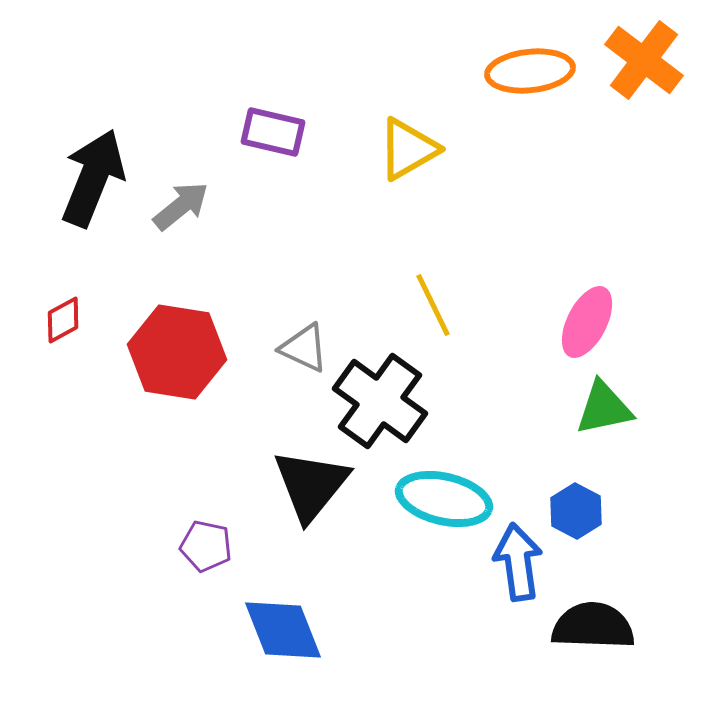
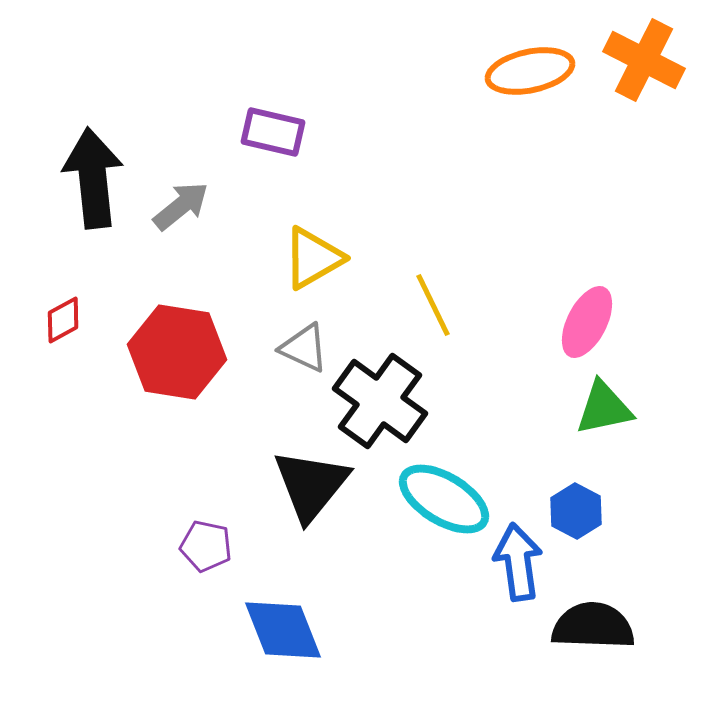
orange cross: rotated 10 degrees counterclockwise
orange ellipse: rotated 6 degrees counterclockwise
yellow triangle: moved 95 px left, 109 px down
black arrow: rotated 28 degrees counterclockwise
cyan ellipse: rotated 18 degrees clockwise
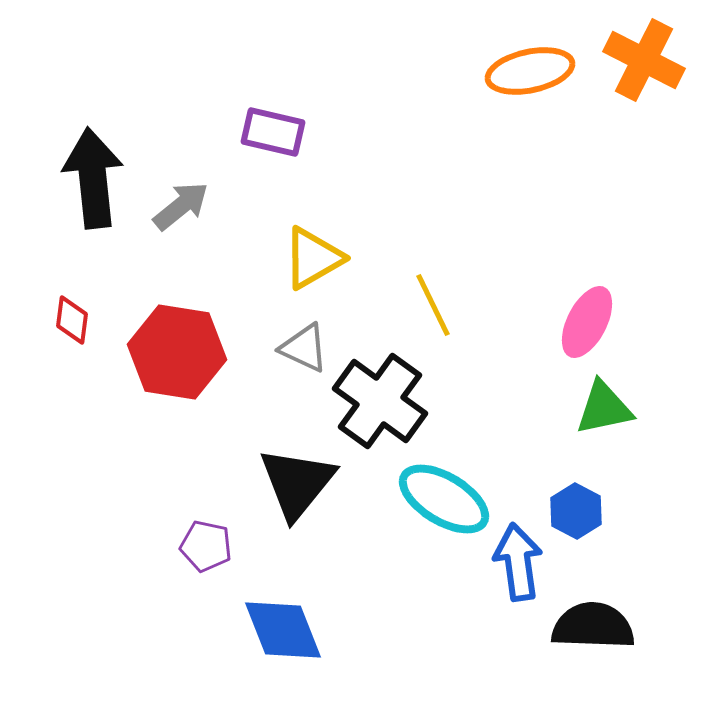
red diamond: moved 9 px right; rotated 54 degrees counterclockwise
black triangle: moved 14 px left, 2 px up
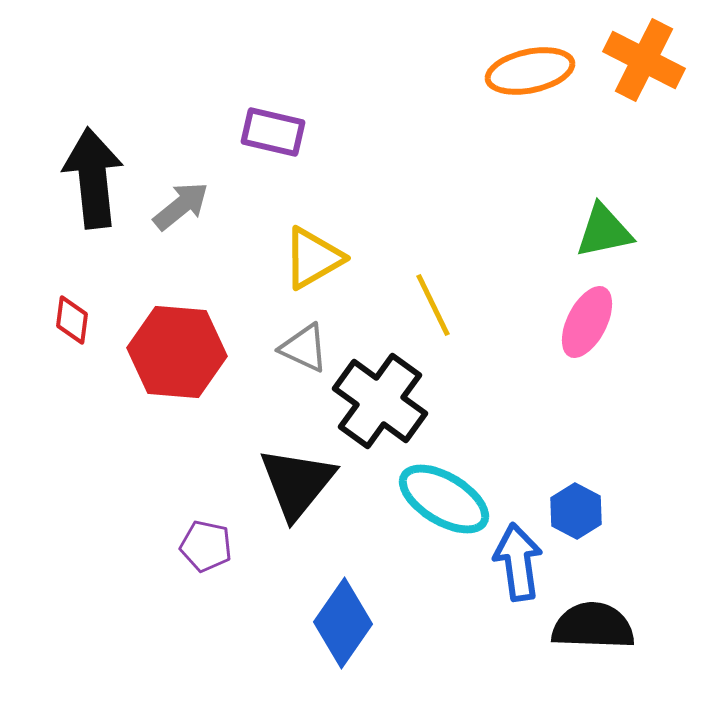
red hexagon: rotated 4 degrees counterclockwise
green triangle: moved 177 px up
blue diamond: moved 60 px right, 7 px up; rotated 56 degrees clockwise
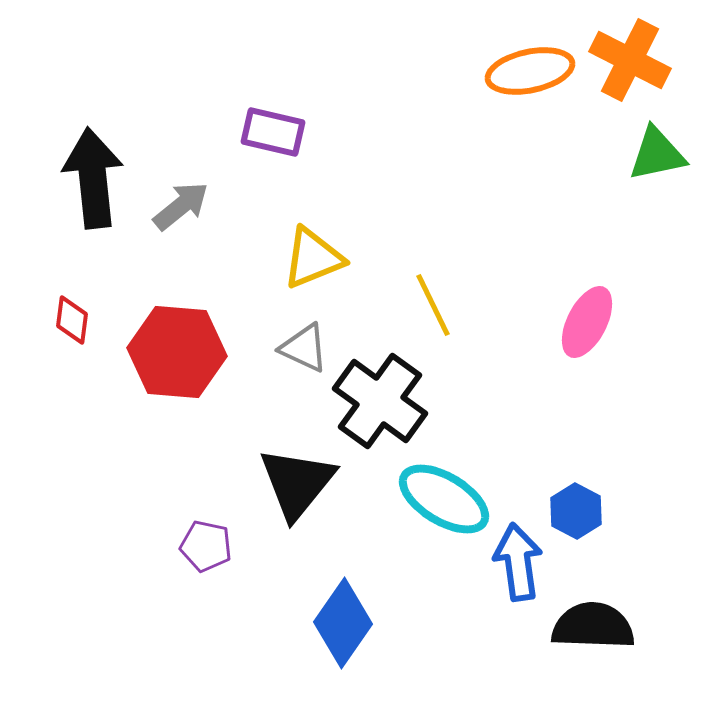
orange cross: moved 14 px left
green triangle: moved 53 px right, 77 px up
yellow triangle: rotated 8 degrees clockwise
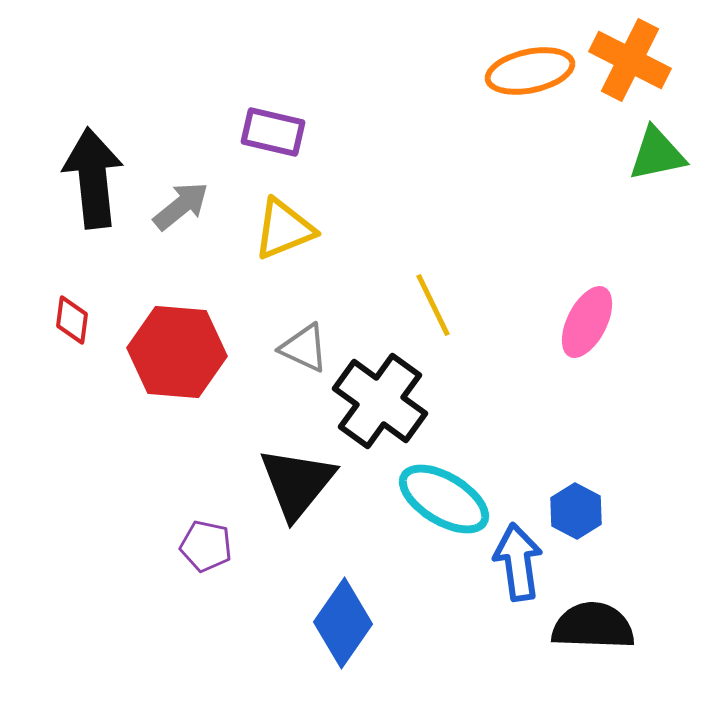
yellow triangle: moved 29 px left, 29 px up
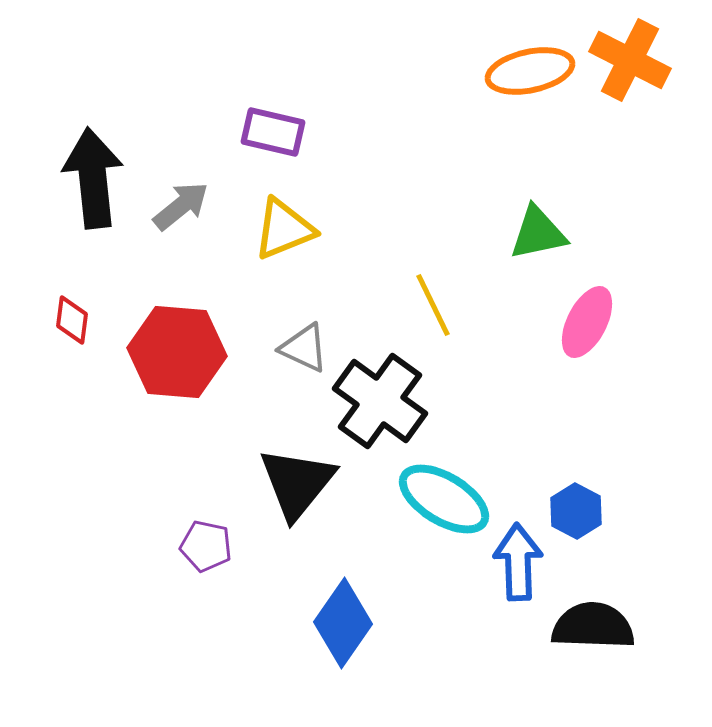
green triangle: moved 119 px left, 79 px down
blue arrow: rotated 6 degrees clockwise
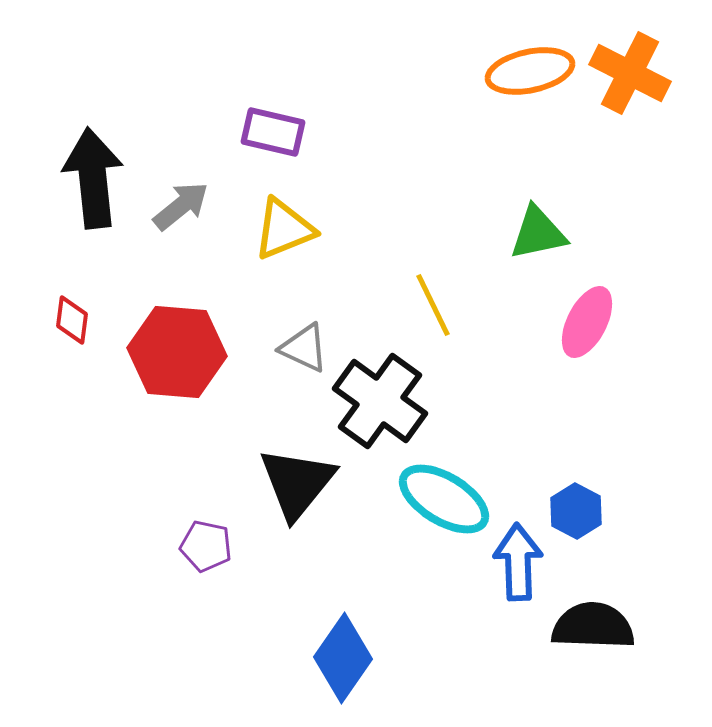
orange cross: moved 13 px down
blue diamond: moved 35 px down
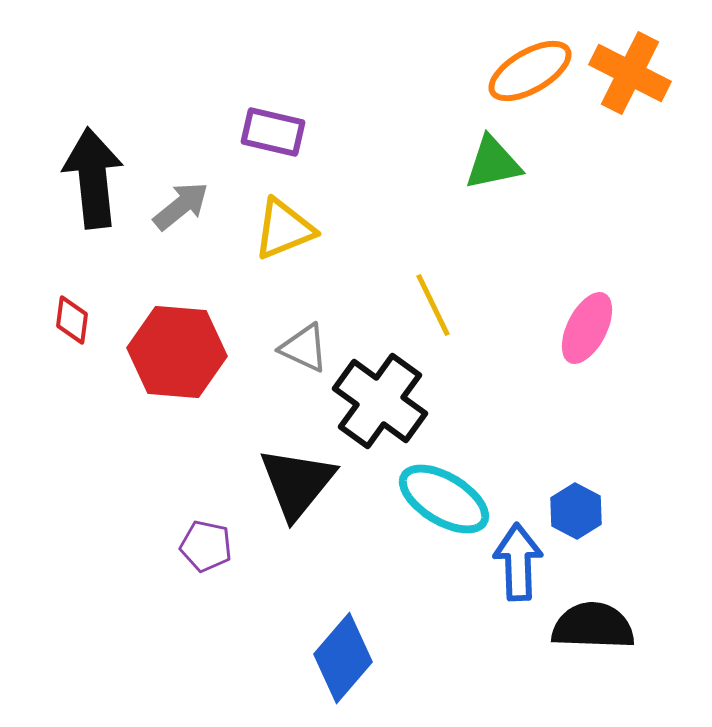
orange ellipse: rotated 18 degrees counterclockwise
green triangle: moved 45 px left, 70 px up
pink ellipse: moved 6 px down
blue diamond: rotated 6 degrees clockwise
